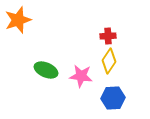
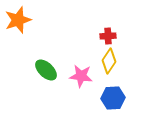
green ellipse: rotated 20 degrees clockwise
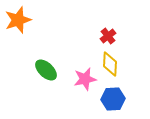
red cross: rotated 35 degrees counterclockwise
yellow diamond: moved 1 px right, 3 px down; rotated 30 degrees counterclockwise
pink star: moved 4 px right, 3 px down; rotated 20 degrees counterclockwise
blue hexagon: moved 1 px down
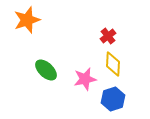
orange star: moved 9 px right
yellow diamond: moved 3 px right
blue hexagon: rotated 15 degrees counterclockwise
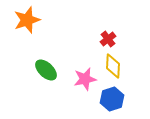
red cross: moved 3 px down
yellow diamond: moved 2 px down
blue hexagon: moved 1 px left
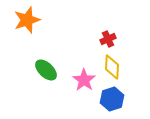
red cross: rotated 14 degrees clockwise
yellow diamond: moved 1 px left, 1 px down
pink star: moved 1 px left, 1 px down; rotated 25 degrees counterclockwise
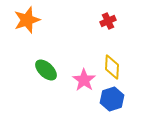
red cross: moved 18 px up
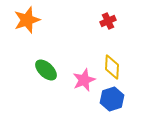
pink star: rotated 15 degrees clockwise
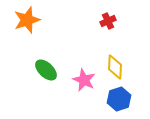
yellow diamond: moved 3 px right
pink star: rotated 25 degrees counterclockwise
blue hexagon: moved 7 px right
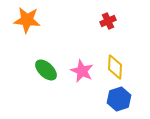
orange star: rotated 24 degrees clockwise
pink star: moved 2 px left, 9 px up
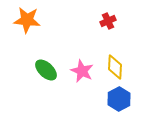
blue hexagon: rotated 10 degrees counterclockwise
